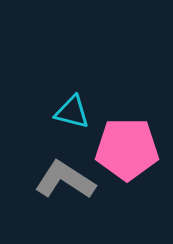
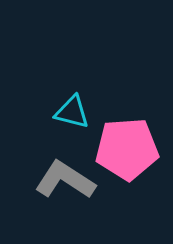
pink pentagon: rotated 4 degrees counterclockwise
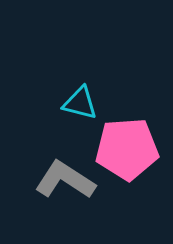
cyan triangle: moved 8 px right, 9 px up
